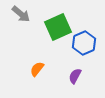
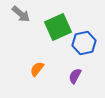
blue hexagon: rotated 10 degrees clockwise
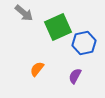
gray arrow: moved 3 px right, 1 px up
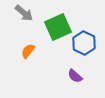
blue hexagon: rotated 20 degrees counterclockwise
orange semicircle: moved 9 px left, 18 px up
purple semicircle: rotated 77 degrees counterclockwise
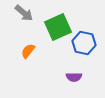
blue hexagon: rotated 15 degrees counterclockwise
purple semicircle: moved 1 px left, 1 px down; rotated 42 degrees counterclockwise
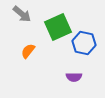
gray arrow: moved 2 px left, 1 px down
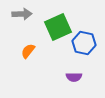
gray arrow: rotated 42 degrees counterclockwise
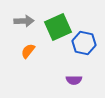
gray arrow: moved 2 px right, 7 px down
purple semicircle: moved 3 px down
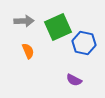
orange semicircle: rotated 119 degrees clockwise
purple semicircle: rotated 28 degrees clockwise
